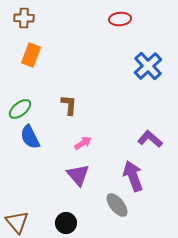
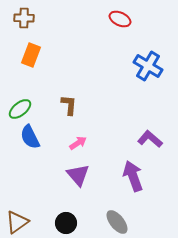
red ellipse: rotated 30 degrees clockwise
blue cross: rotated 16 degrees counterclockwise
pink arrow: moved 5 px left
gray ellipse: moved 17 px down
brown triangle: rotated 35 degrees clockwise
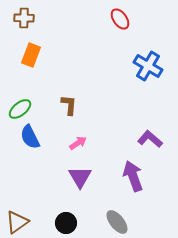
red ellipse: rotated 30 degrees clockwise
purple triangle: moved 2 px right, 2 px down; rotated 10 degrees clockwise
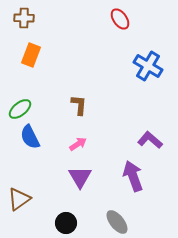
brown L-shape: moved 10 px right
purple L-shape: moved 1 px down
pink arrow: moved 1 px down
brown triangle: moved 2 px right, 23 px up
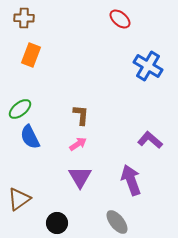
red ellipse: rotated 15 degrees counterclockwise
brown L-shape: moved 2 px right, 10 px down
purple arrow: moved 2 px left, 4 px down
black circle: moved 9 px left
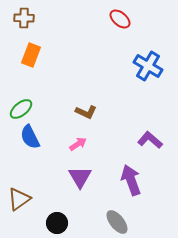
green ellipse: moved 1 px right
brown L-shape: moved 5 px right, 3 px up; rotated 110 degrees clockwise
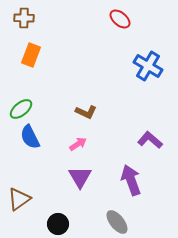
black circle: moved 1 px right, 1 px down
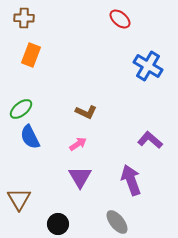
brown triangle: rotated 25 degrees counterclockwise
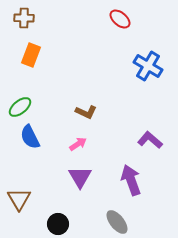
green ellipse: moved 1 px left, 2 px up
